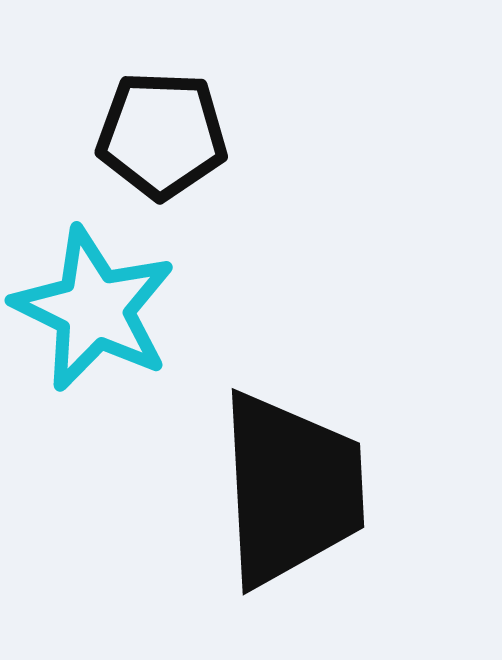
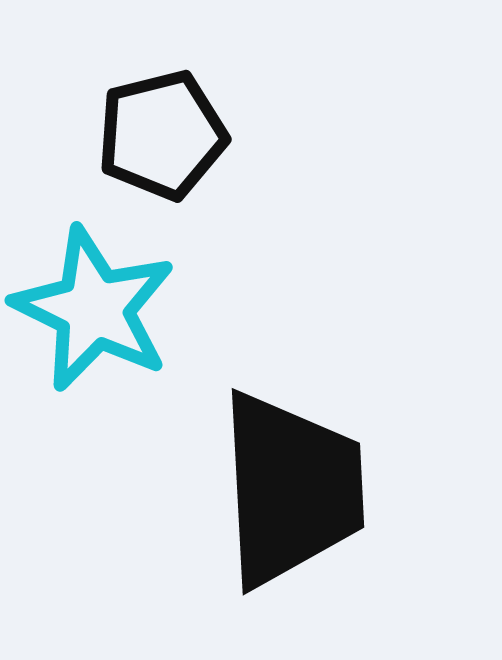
black pentagon: rotated 16 degrees counterclockwise
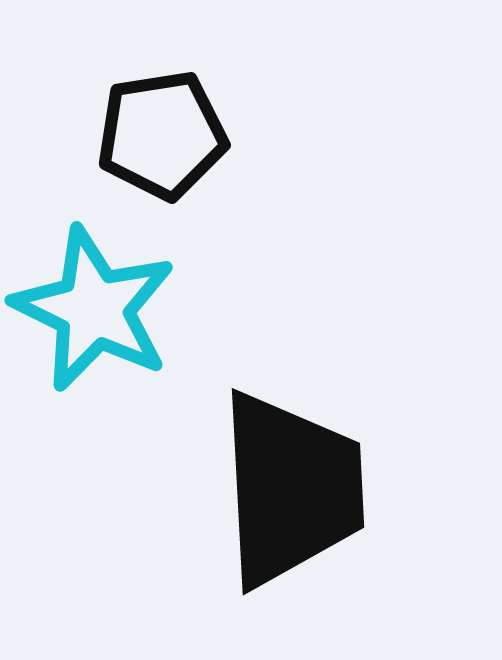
black pentagon: rotated 5 degrees clockwise
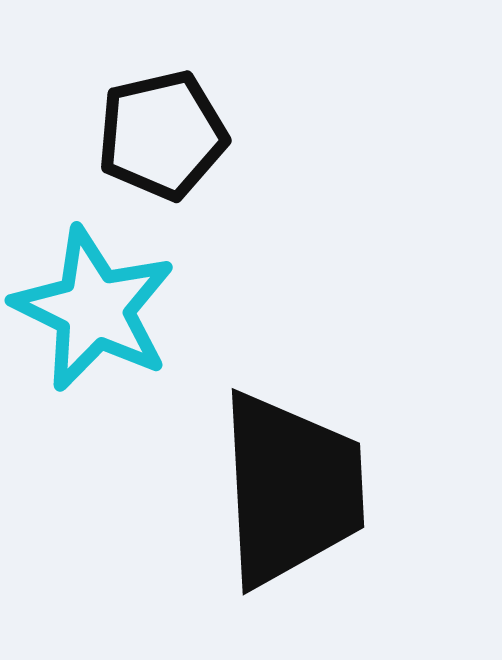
black pentagon: rotated 4 degrees counterclockwise
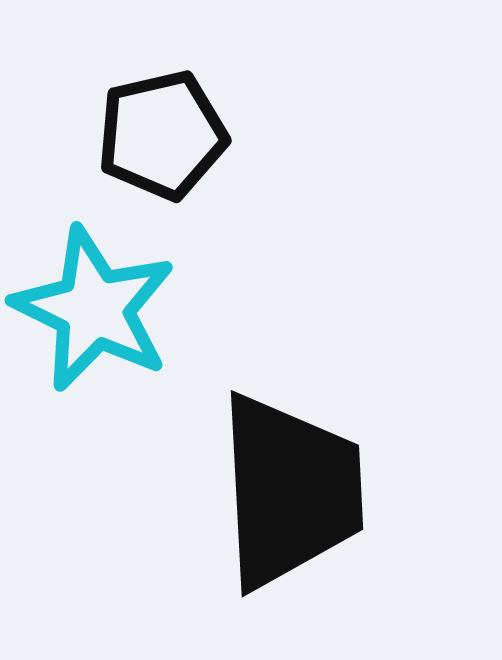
black trapezoid: moved 1 px left, 2 px down
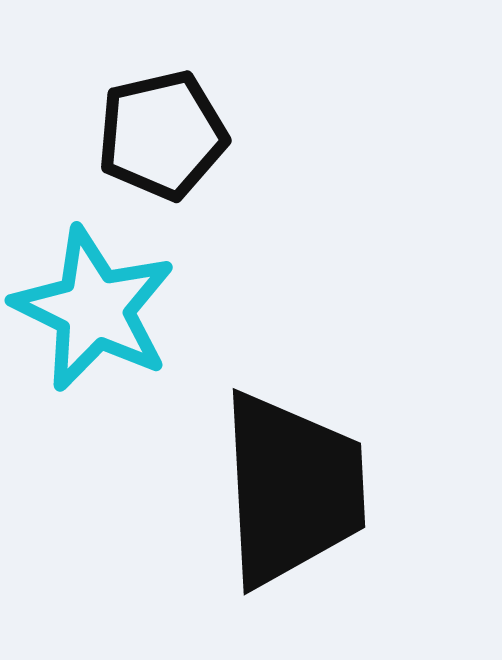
black trapezoid: moved 2 px right, 2 px up
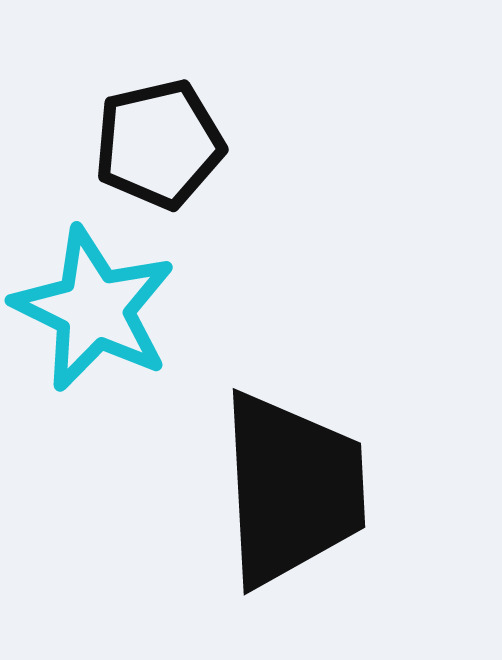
black pentagon: moved 3 px left, 9 px down
